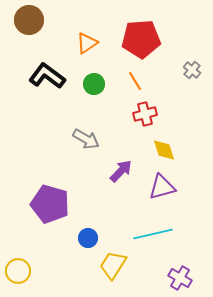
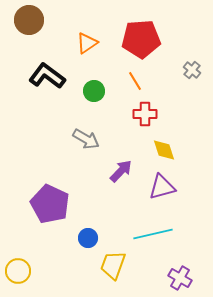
green circle: moved 7 px down
red cross: rotated 15 degrees clockwise
purple pentagon: rotated 9 degrees clockwise
yellow trapezoid: rotated 12 degrees counterclockwise
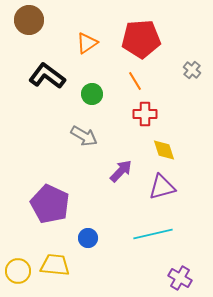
green circle: moved 2 px left, 3 px down
gray arrow: moved 2 px left, 3 px up
yellow trapezoid: moved 58 px left; rotated 76 degrees clockwise
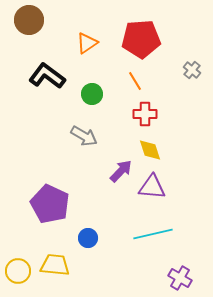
yellow diamond: moved 14 px left
purple triangle: moved 10 px left; rotated 20 degrees clockwise
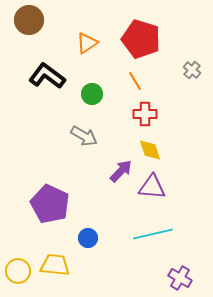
red pentagon: rotated 21 degrees clockwise
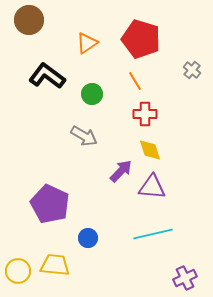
purple cross: moved 5 px right; rotated 35 degrees clockwise
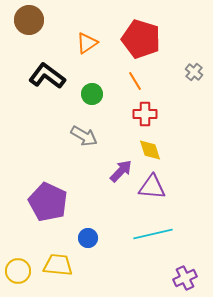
gray cross: moved 2 px right, 2 px down
purple pentagon: moved 2 px left, 2 px up
yellow trapezoid: moved 3 px right
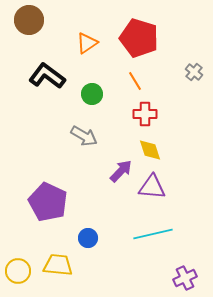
red pentagon: moved 2 px left, 1 px up
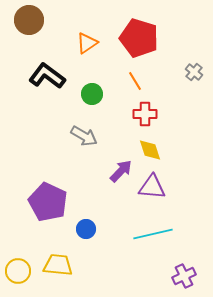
blue circle: moved 2 px left, 9 px up
purple cross: moved 1 px left, 2 px up
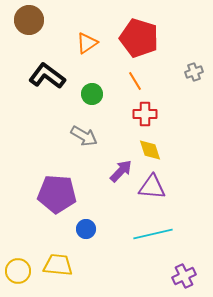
gray cross: rotated 30 degrees clockwise
purple pentagon: moved 9 px right, 8 px up; rotated 21 degrees counterclockwise
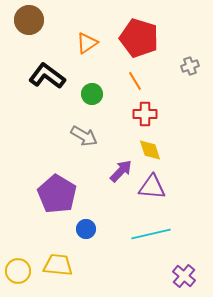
gray cross: moved 4 px left, 6 px up
purple pentagon: rotated 27 degrees clockwise
cyan line: moved 2 px left
purple cross: rotated 25 degrees counterclockwise
